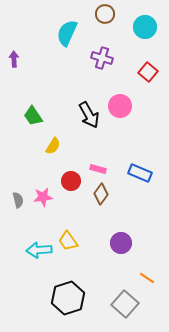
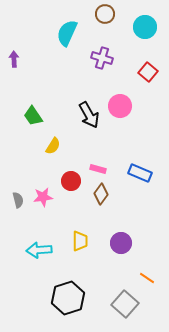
yellow trapezoid: moved 12 px right; rotated 145 degrees counterclockwise
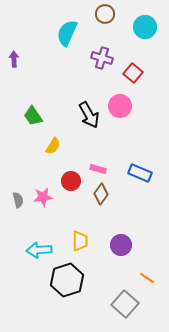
red square: moved 15 px left, 1 px down
purple circle: moved 2 px down
black hexagon: moved 1 px left, 18 px up
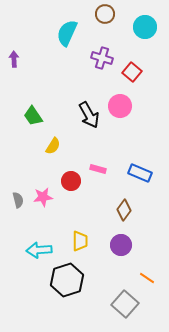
red square: moved 1 px left, 1 px up
brown diamond: moved 23 px right, 16 px down
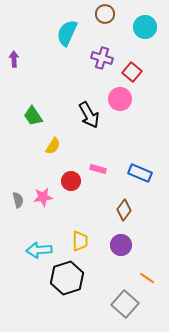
pink circle: moved 7 px up
black hexagon: moved 2 px up
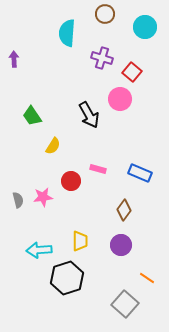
cyan semicircle: rotated 20 degrees counterclockwise
green trapezoid: moved 1 px left
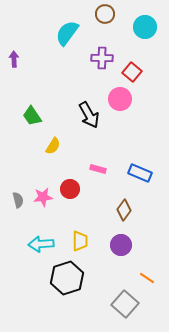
cyan semicircle: rotated 32 degrees clockwise
purple cross: rotated 15 degrees counterclockwise
red circle: moved 1 px left, 8 px down
cyan arrow: moved 2 px right, 6 px up
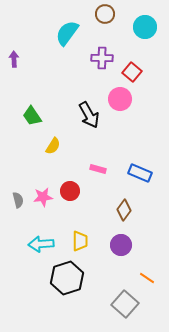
red circle: moved 2 px down
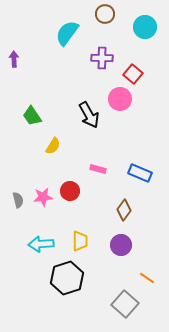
red square: moved 1 px right, 2 px down
